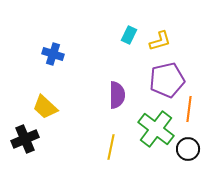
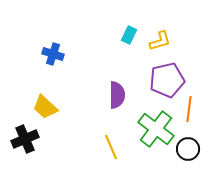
yellow line: rotated 35 degrees counterclockwise
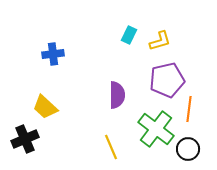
blue cross: rotated 25 degrees counterclockwise
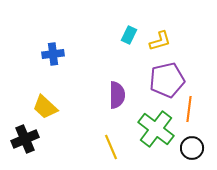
black circle: moved 4 px right, 1 px up
